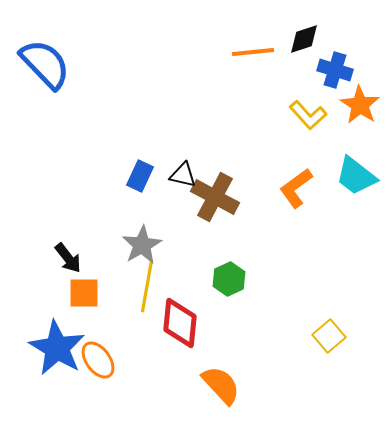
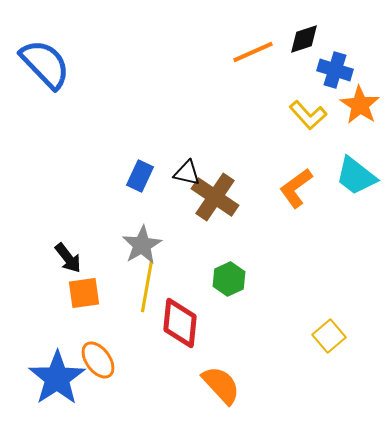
orange line: rotated 18 degrees counterclockwise
black triangle: moved 4 px right, 2 px up
brown cross: rotated 6 degrees clockwise
orange square: rotated 8 degrees counterclockwise
blue star: moved 30 px down; rotated 8 degrees clockwise
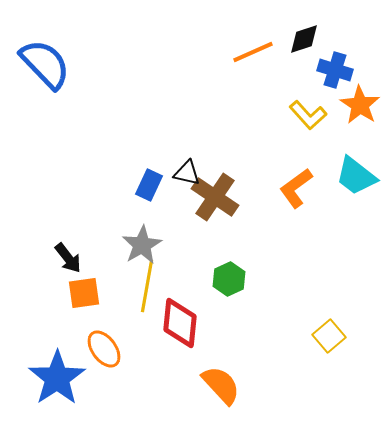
blue rectangle: moved 9 px right, 9 px down
orange ellipse: moved 6 px right, 11 px up
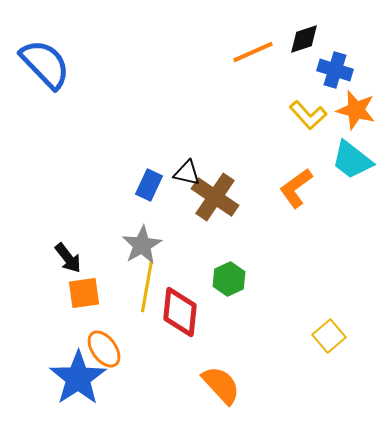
orange star: moved 4 px left, 5 px down; rotated 18 degrees counterclockwise
cyan trapezoid: moved 4 px left, 16 px up
red diamond: moved 11 px up
blue star: moved 21 px right
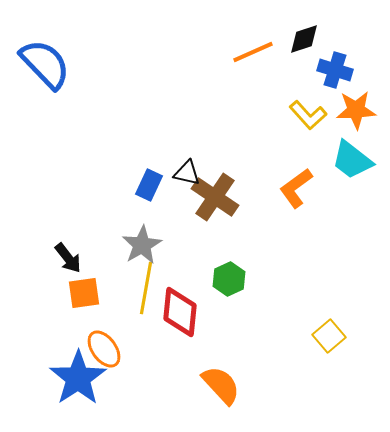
orange star: rotated 18 degrees counterclockwise
yellow line: moved 1 px left, 2 px down
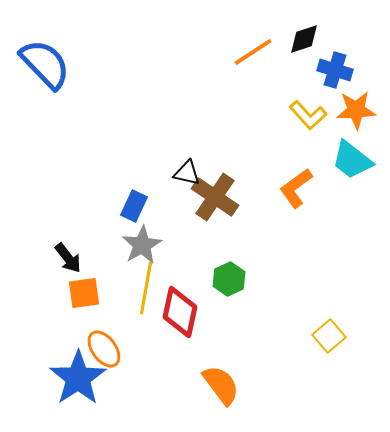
orange line: rotated 9 degrees counterclockwise
blue rectangle: moved 15 px left, 21 px down
red diamond: rotated 6 degrees clockwise
orange semicircle: rotated 6 degrees clockwise
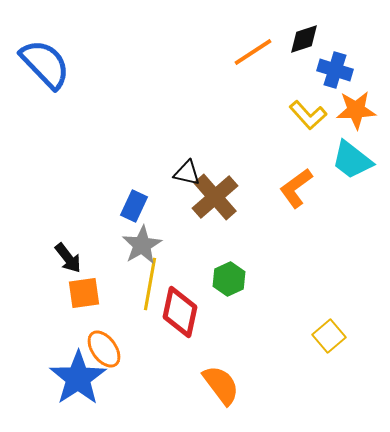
brown cross: rotated 15 degrees clockwise
yellow line: moved 4 px right, 4 px up
